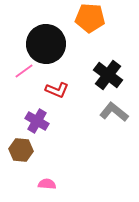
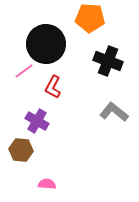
black cross: moved 14 px up; rotated 16 degrees counterclockwise
red L-shape: moved 4 px left, 3 px up; rotated 95 degrees clockwise
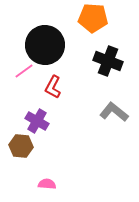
orange pentagon: moved 3 px right
black circle: moved 1 px left, 1 px down
brown hexagon: moved 4 px up
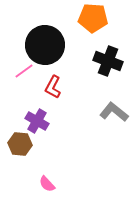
brown hexagon: moved 1 px left, 2 px up
pink semicircle: rotated 138 degrees counterclockwise
